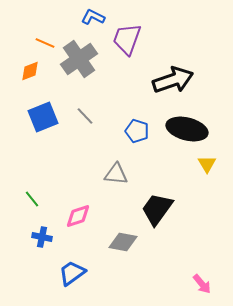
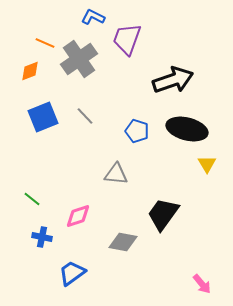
green line: rotated 12 degrees counterclockwise
black trapezoid: moved 6 px right, 5 px down
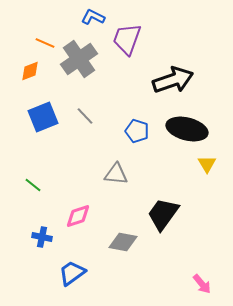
green line: moved 1 px right, 14 px up
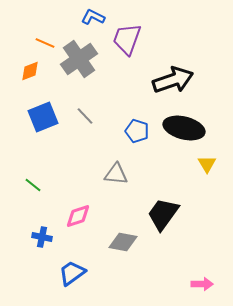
black ellipse: moved 3 px left, 1 px up
pink arrow: rotated 50 degrees counterclockwise
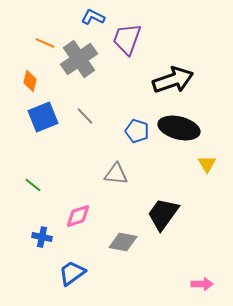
orange diamond: moved 10 px down; rotated 55 degrees counterclockwise
black ellipse: moved 5 px left
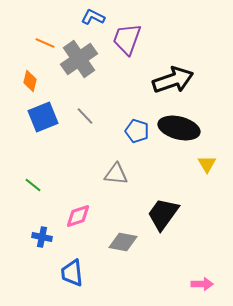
blue trapezoid: rotated 60 degrees counterclockwise
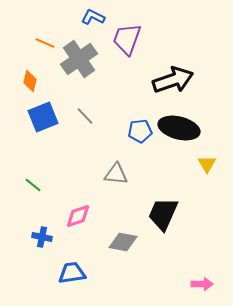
blue pentagon: moved 3 px right; rotated 25 degrees counterclockwise
black trapezoid: rotated 12 degrees counterclockwise
blue trapezoid: rotated 88 degrees clockwise
